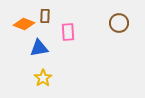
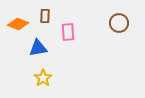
orange diamond: moved 6 px left
blue triangle: moved 1 px left
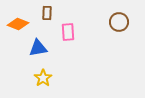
brown rectangle: moved 2 px right, 3 px up
brown circle: moved 1 px up
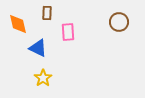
orange diamond: rotated 55 degrees clockwise
blue triangle: rotated 36 degrees clockwise
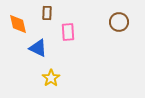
yellow star: moved 8 px right
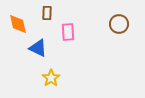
brown circle: moved 2 px down
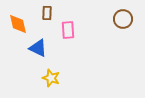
brown circle: moved 4 px right, 5 px up
pink rectangle: moved 2 px up
yellow star: rotated 18 degrees counterclockwise
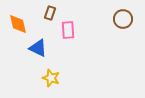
brown rectangle: moved 3 px right; rotated 16 degrees clockwise
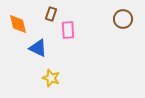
brown rectangle: moved 1 px right, 1 px down
